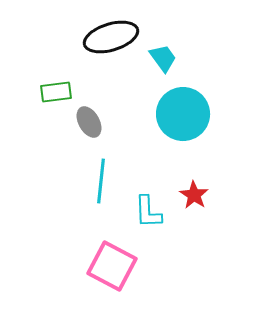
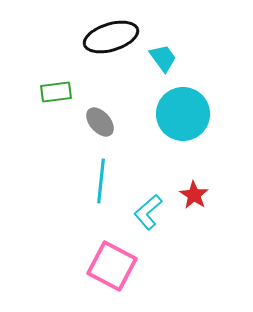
gray ellipse: moved 11 px right; rotated 12 degrees counterclockwise
cyan L-shape: rotated 51 degrees clockwise
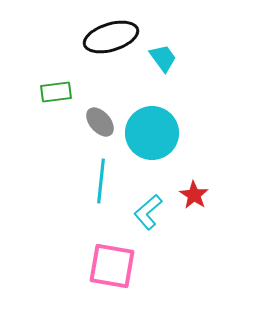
cyan circle: moved 31 px left, 19 px down
pink square: rotated 18 degrees counterclockwise
